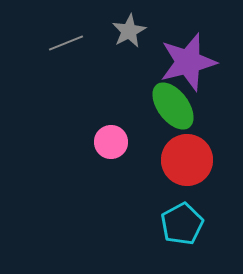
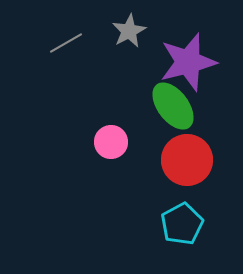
gray line: rotated 8 degrees counterclockwise
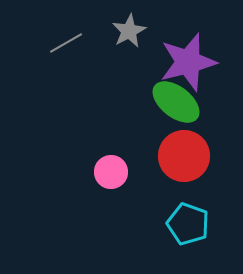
green ellipse: moved 3 px right, 4 px up; rotated 15 degrees counterclockwise
pink circle: moved 30 px down
red circle: moved 3 px left, 4 px up
cyan pentagon: moved 6 px right; rotated 24 degrees counterclockwise
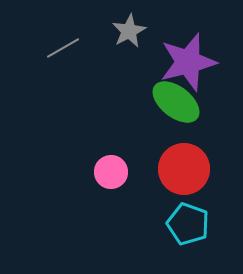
gray line: moved 3 px left, 5 px down
red circle: moved 13 px down
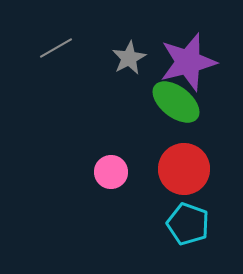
gray star: moved 27 px down
gray line: moved 7 px left
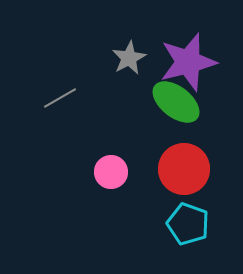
gray line: moved 4 px right, 50 px down
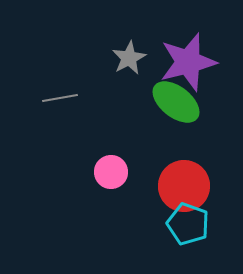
gray line: rotated 20 degrees clockwise
red circle: moved 17 px down
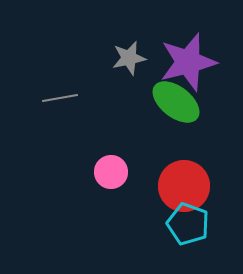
gray star: rotated 16 degrees clockwise
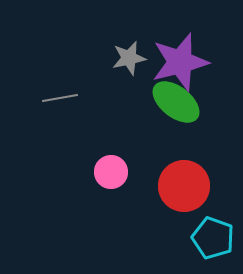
purple star: moved 8 px left
cyan pentagon: moved 25 px right, 14 px down
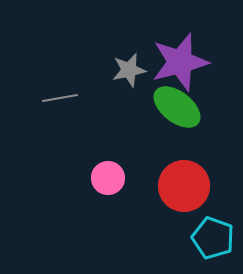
gray star: moved 12 px down
green ellipse: moved 1 px right, 5 px down
pink circle: moved 3 px left, 6 px down
